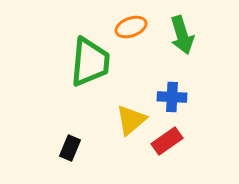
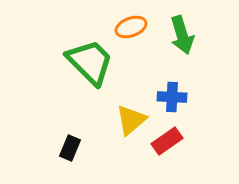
green trapezoid: rotated 50 degrees counterclockwise
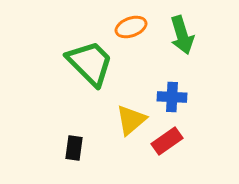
green trapezoid: moved 1 px down
black rectangle: moved 4 px right; rotated 15 degrees counterclockwise
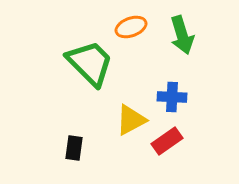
yellow triangle: rotated 12 degrees clockwise
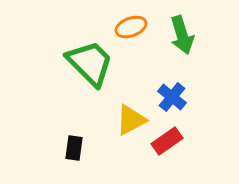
blue cross: rotated 36 degrees clockwise
